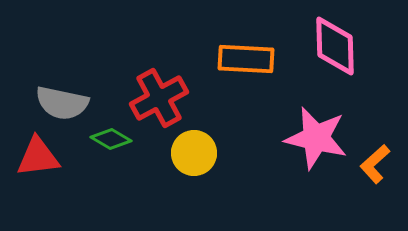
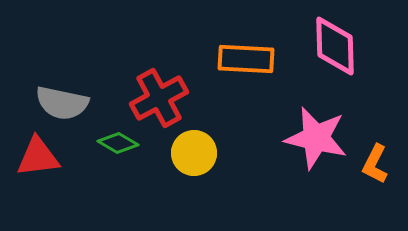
green diamond: moved 7 px right, 4 px down
orange L-shape: rotated 21 degrees counterclockwise
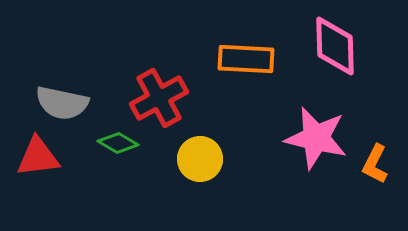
yellow circle: moved 6 px right, 6 px down
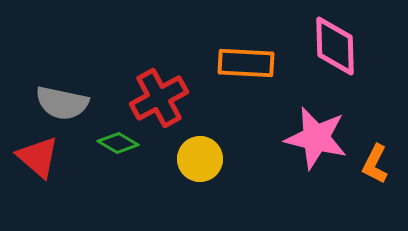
orange rectangle: moved 4 px down
red triangle: rotated 48 degrees clockwise
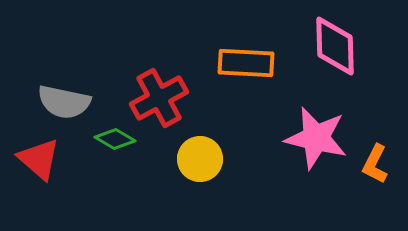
gray semicircle: moved 2 px right, 1 px up
green diamond: moved 3 px left, 4 px up
red triangle: moved 1 px right, 2 px down
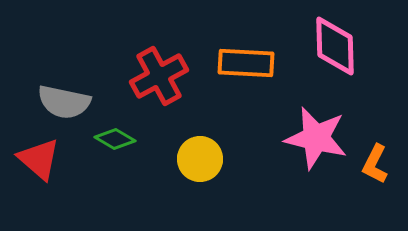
red cross: moved 22 px up
